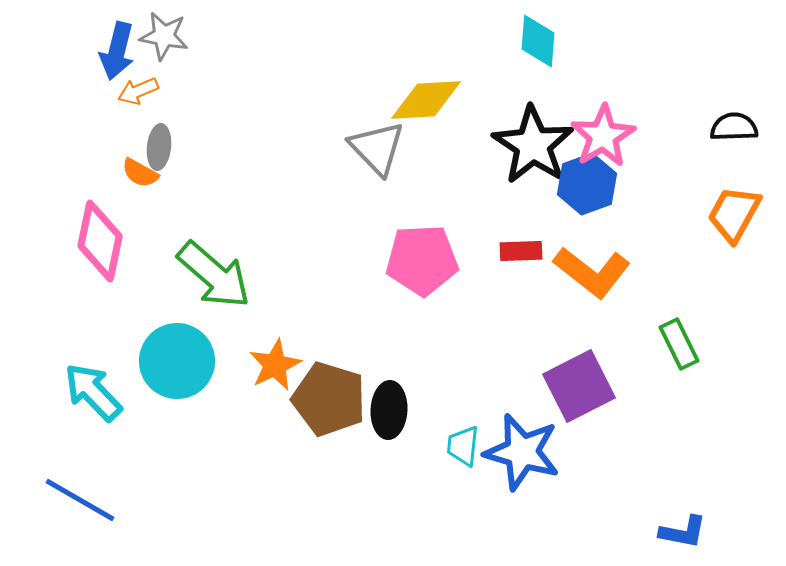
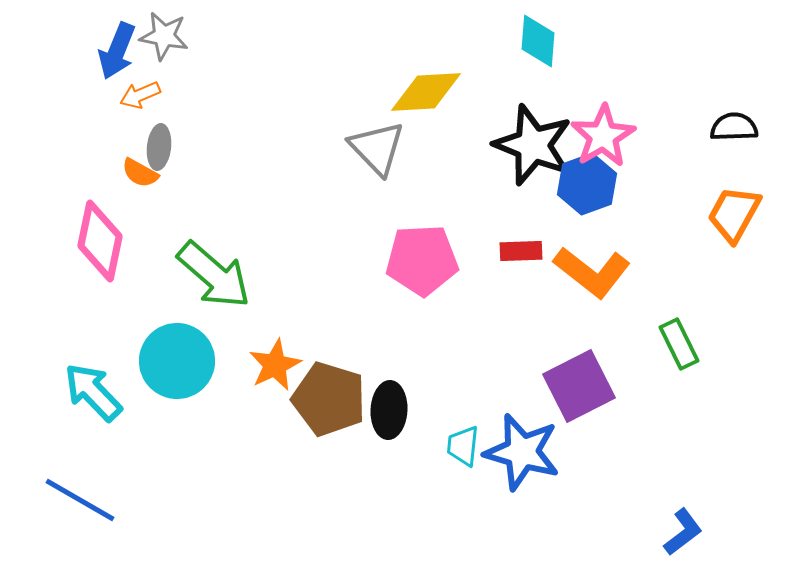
blue arrow: rotated 8 degrees clockwise
orange arrow: moved 2 px right, 4 px down
yellow diamond: moved 8 px up
black star: rotated 12 degrees counterclockwise
blue L-shape: rotated 48 degrees counterclockwise
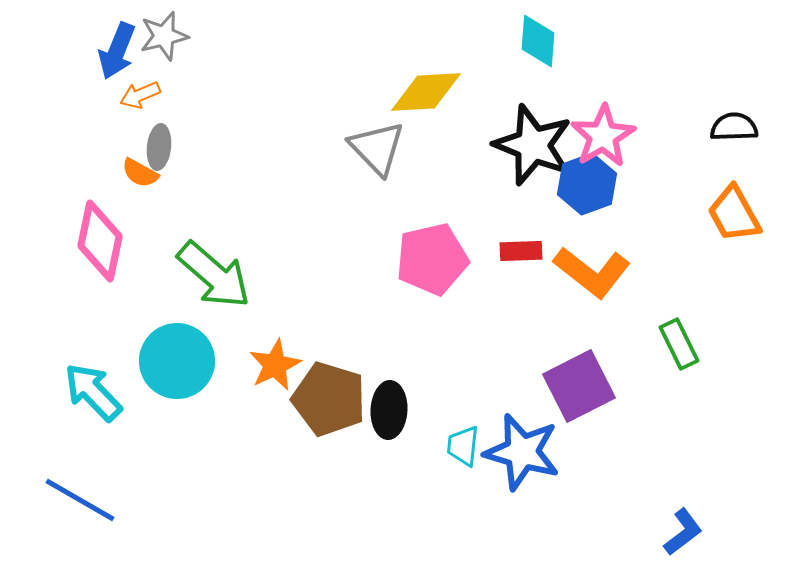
gray star: rotated 24 degrees counterclockwise
orange trapezoid: rotated 58 degrees counterclockwise
pink pentagon: moved 10 px right, 1 px up; rotated 10 degrees counterclockwise
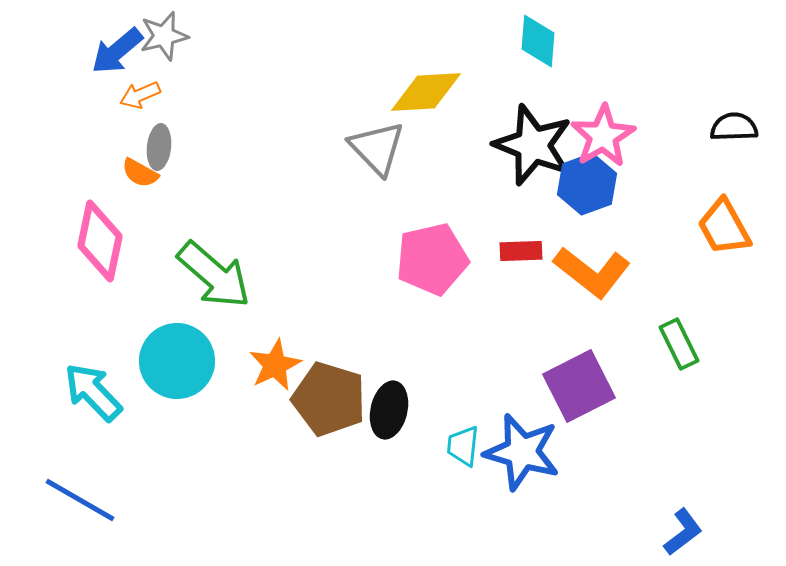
blue arrow: rotated 28 degrees clockwise
orange trapezoid: moved 10 px left, 13 px down
black ellipse: rotated 10 degrees clockwise
